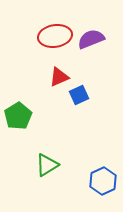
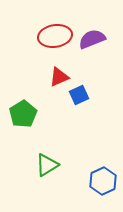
purple semicircle: moved 1 px right
green pentagon: moved 5 px right, 2 px up
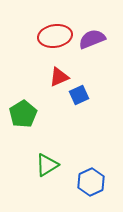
blue hexagon: moved 12 px left, 1 px down
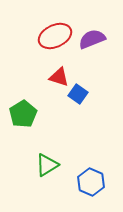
red ellipse: rotated 16 degrees counterclockwise
red triangle: rotated 40 degrees clockwise
blue square: moved 1 px left, 1 px up; rotated 30 degrees counterclockwise
blue hexagon: rotated 12 degrees counterclockwise
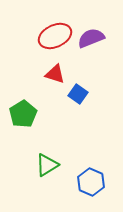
purple semicircle: moved 1 px left, 1 px up
red triangle: moved 4 px left, 3 px up
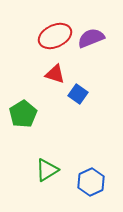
green triangle: moved 5 px down
blue hexagon: rotated 12 degrees clockwise
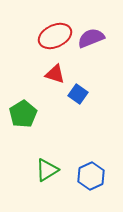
blue hexagon: moved 6 px up
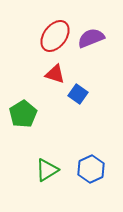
red ellipse: rotated 28 degrees counterclockwise
blue hexagon: moved 7 px up
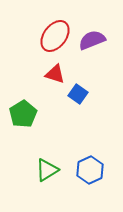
purple semicircle: moved 1 px right, 2 px down
blue hexagon: moved 1 px left, 1 px down
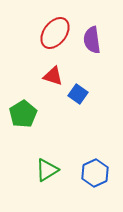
red ellipse: moved 3 px up
purple semicircle: rotated 76 degrees counterclockwise
red triangle: moved 2 px left, 2 px down
blue hexagon: moved 5 px right, 3 px down
